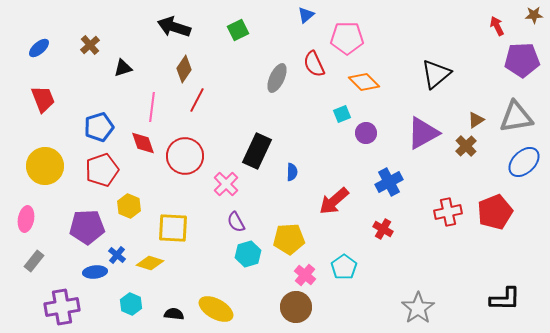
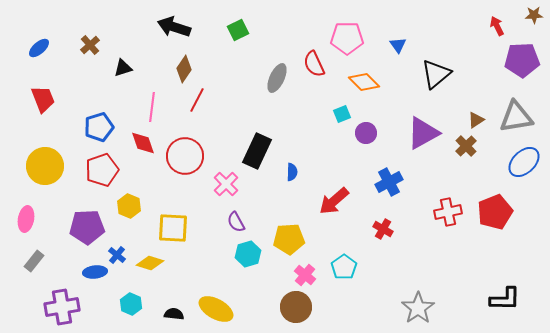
blue triangle at (306, 15): moved 92 px right, 30 px down; rotated 24 degrees counterclockwise
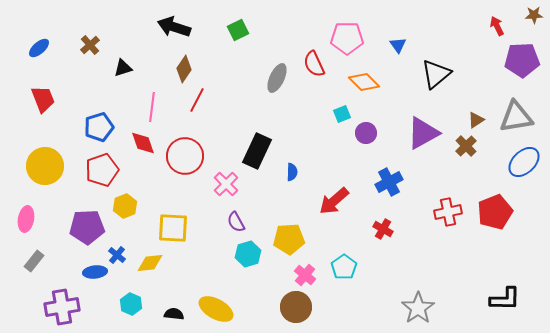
yellow hexagon at (129, 206): moved 4 px left; rotated 15 degrees clockwise
yellow diamond at (150, 263): rotated 24 degrees counterclockwise
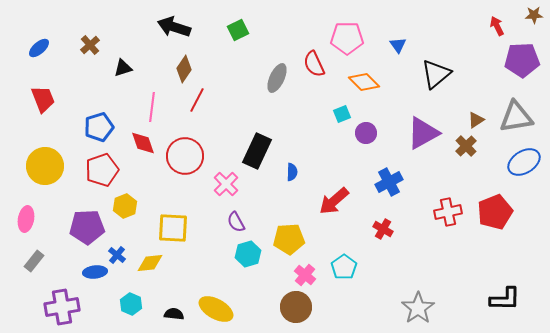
blue ellipse at (524, 162): rotated 12 degrees clockwise
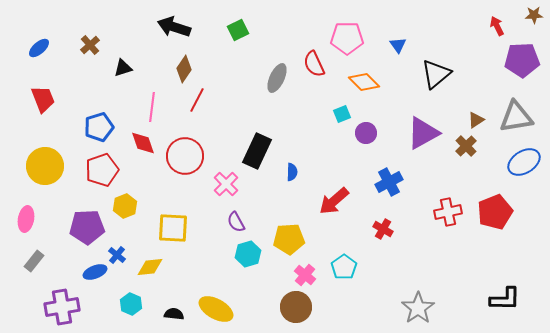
yellow diamond at (150, 263): moved 4 px down
blue ellipse at (95, 272): rotated 15 degrees counterclockwise
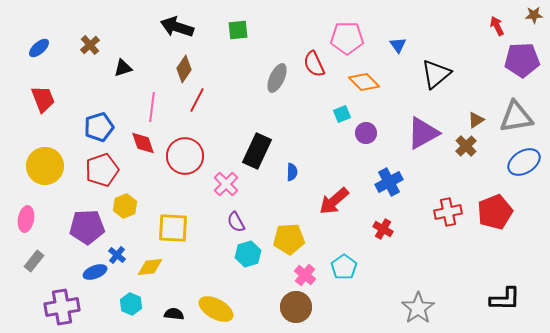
black arrow at (174, 27): moved 3 px right
green square at (238, 30): rotated 20 degrees clockwise
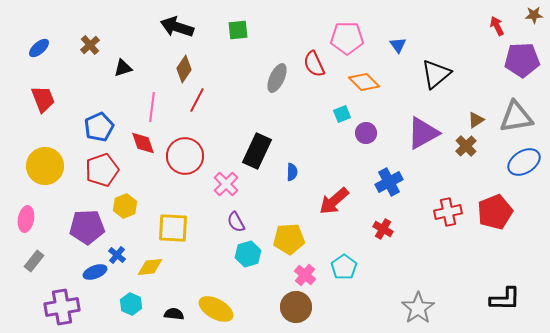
blue pentagon at (99, 127): rotated 8 degrees counterclockwise
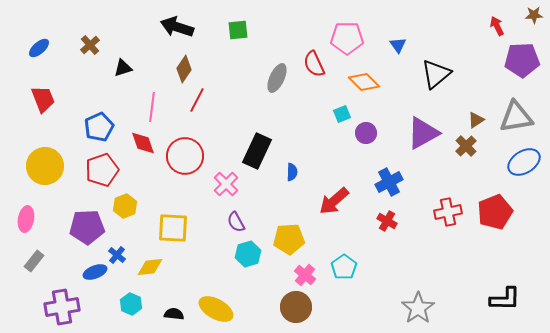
red cross at (383, 229): moved 4 px right, 8 px up
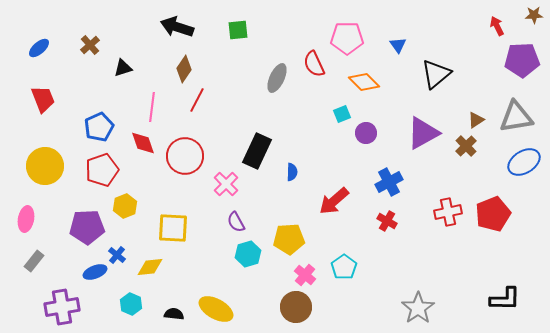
red pentagon at (495, 212): moved 2 px left, 2 px down
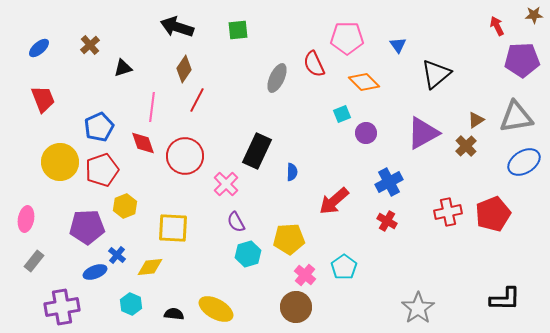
yellow circle at (45, 166): moved 15 px right, 4 px up
